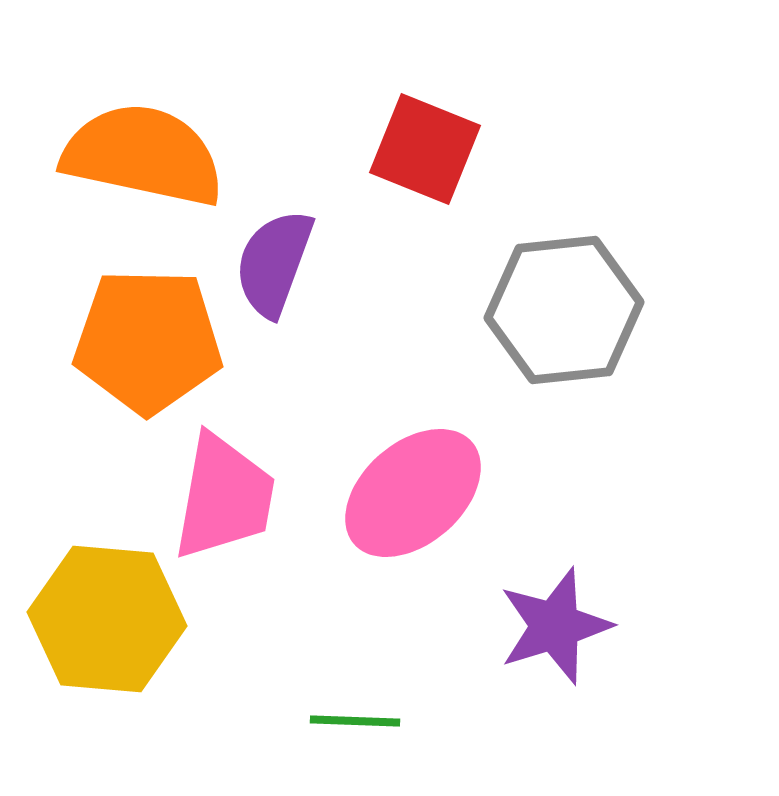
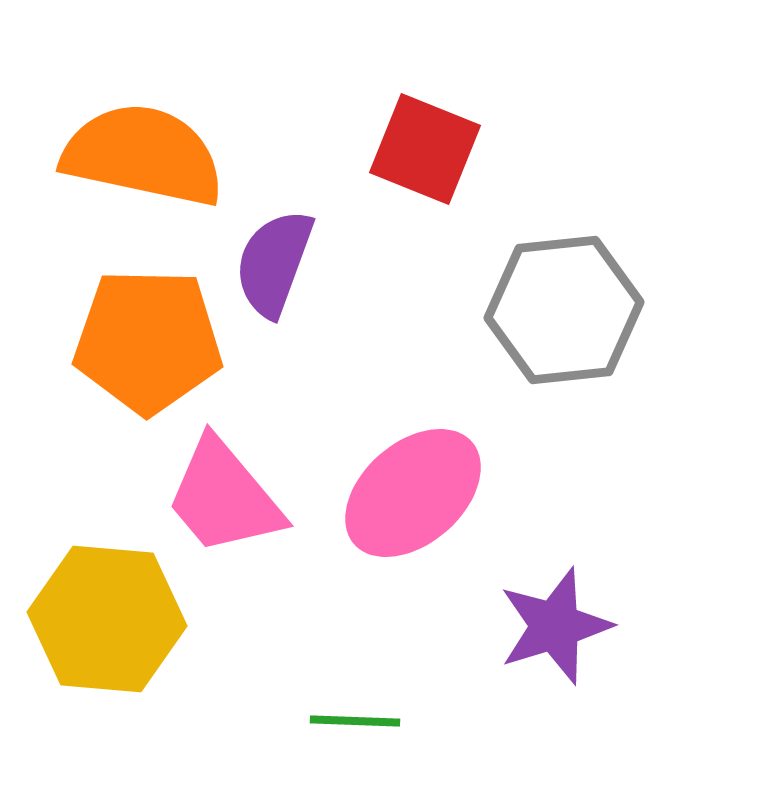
pink trapezoid: rotated 130 degrees clockwise
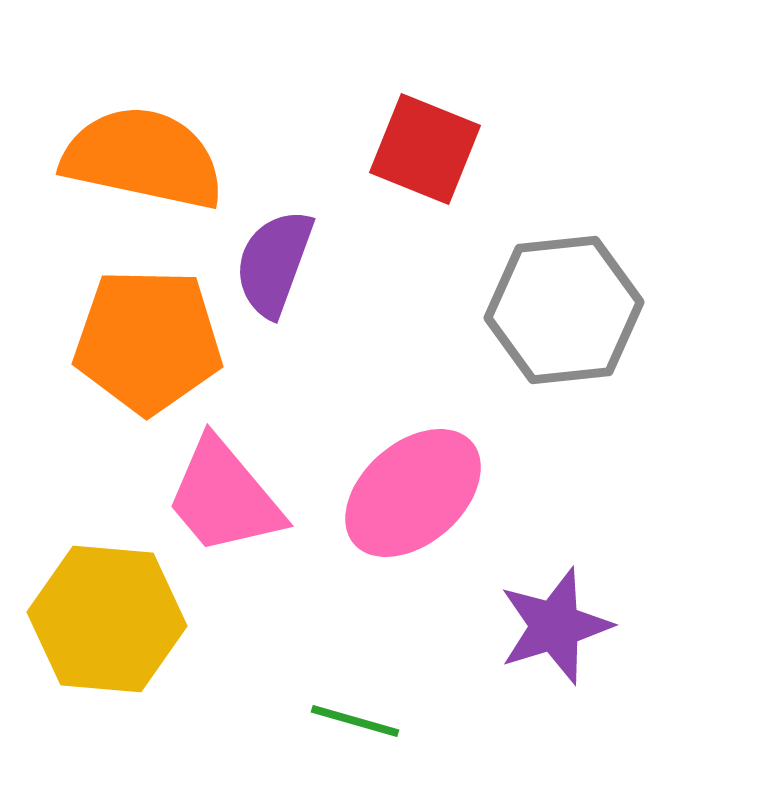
orange semicircle: moved 3 px down
green line: rotated 14 degrees clockwise
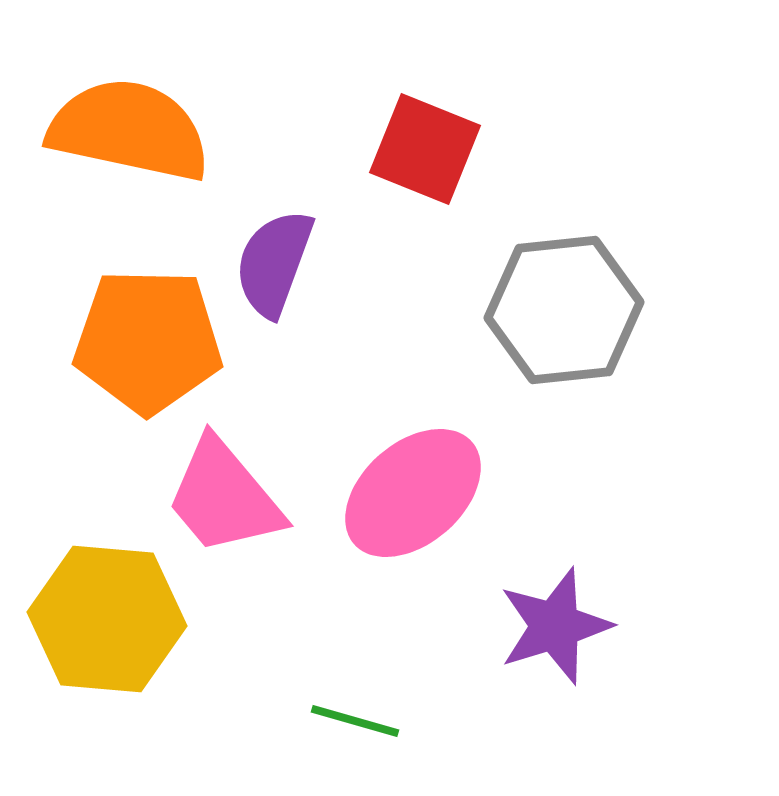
orange semicircle: moved 14 px left, 28 px up
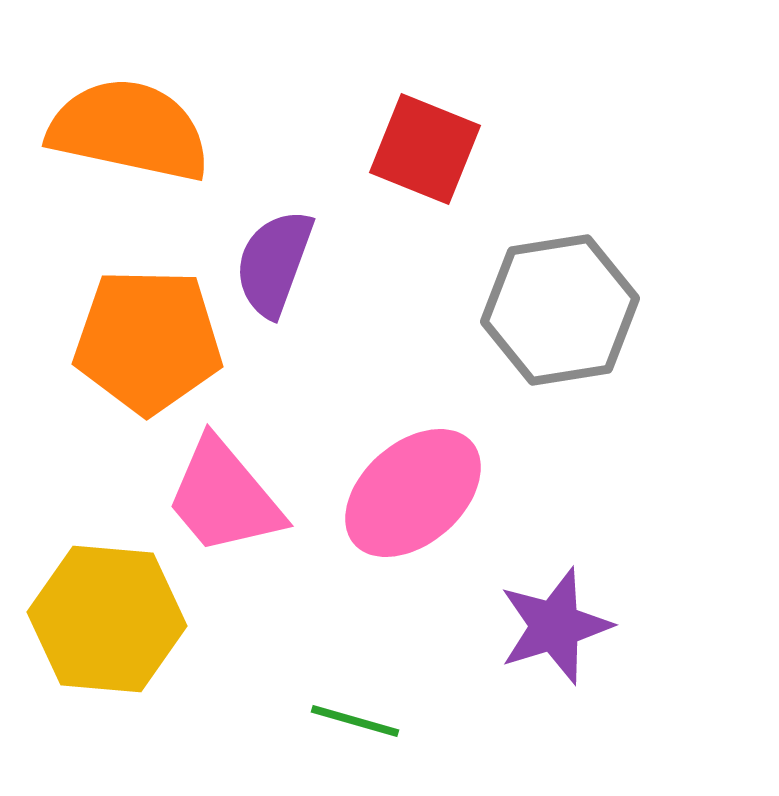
gray hexagon: moved 4 px left; rotated 3 degrees counterclockwise
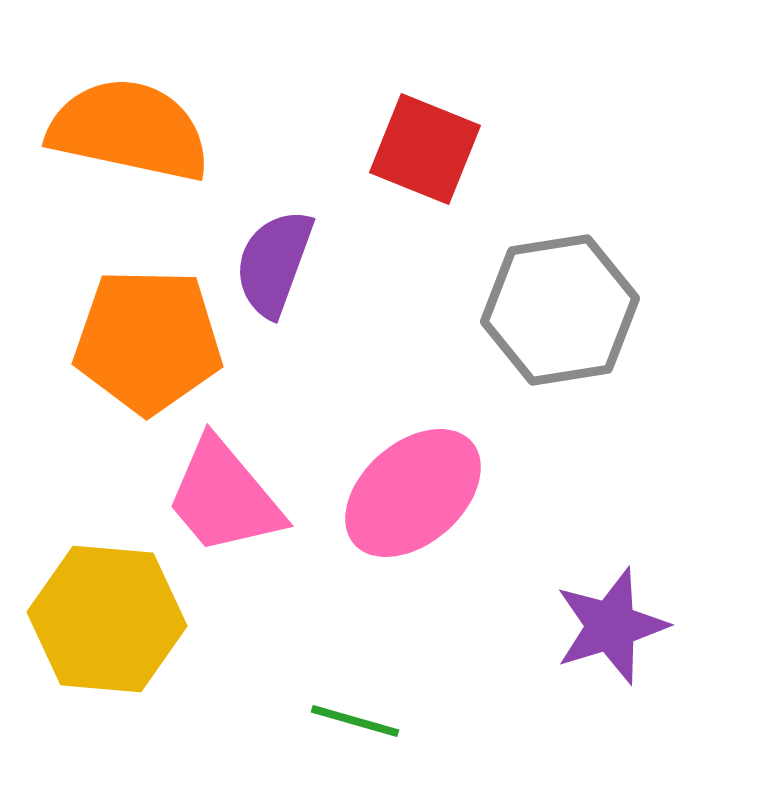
purple star: moved 56 px right
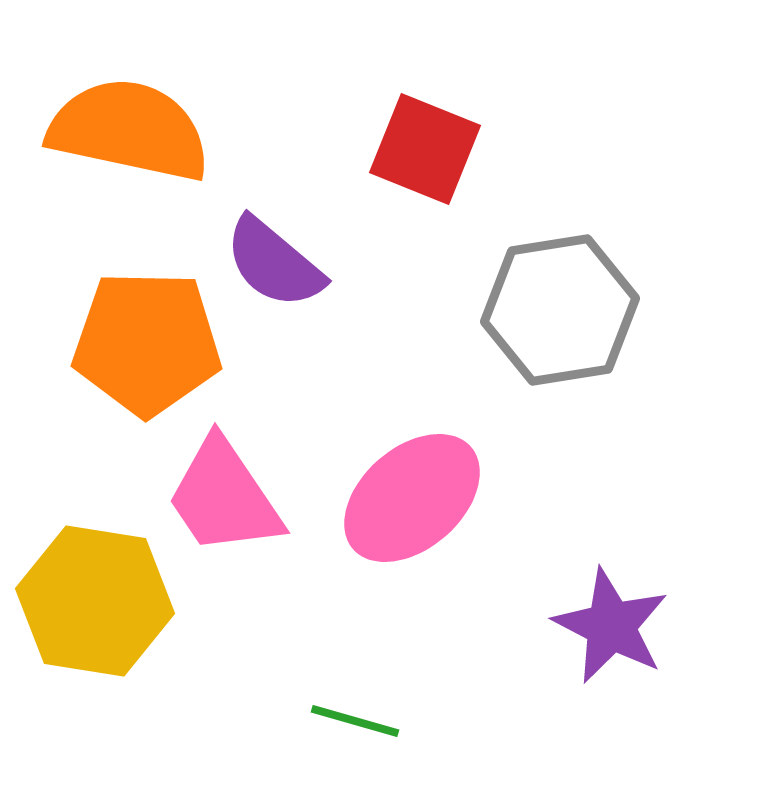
purple semicircle: rotated 70 degrees counterclockwise
orange pentagon: moved 1 px left, 2 px down
pink ellipse: moved 1 px left, 5 px down
pink trapezoid: rotated 6 degrees clockwise
yellow hexagon: moved 12 px left, 18 px up; rotated 4 degrees clockwise
purple star: rotated 28 degrees counterclockwise
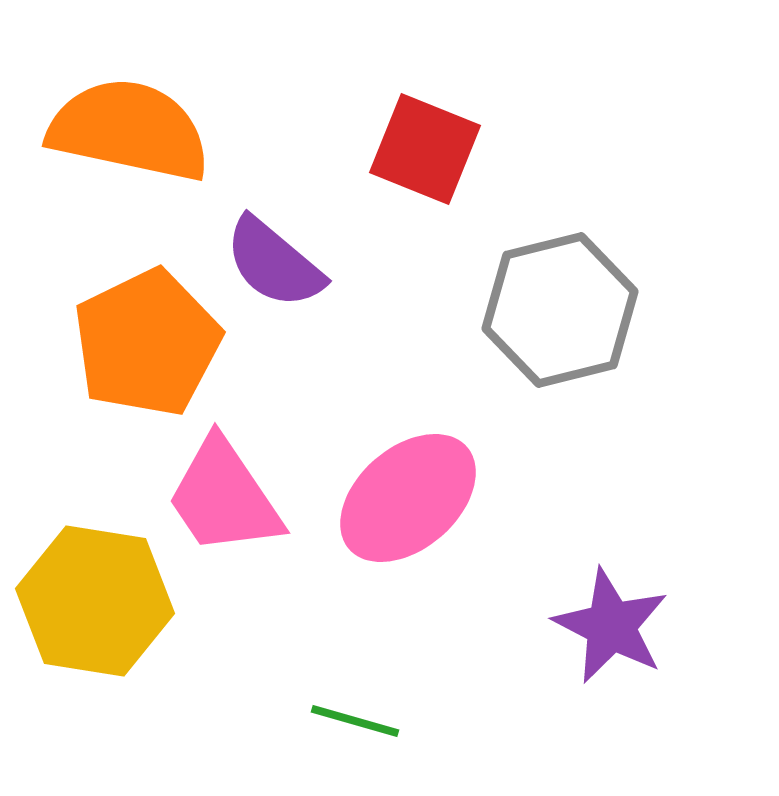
gray hexagon: rotated 5 degrees counterclockwise
orange pentagon: rotated 27 degrees counterclockwise
pink ellipse: moved 4 px left
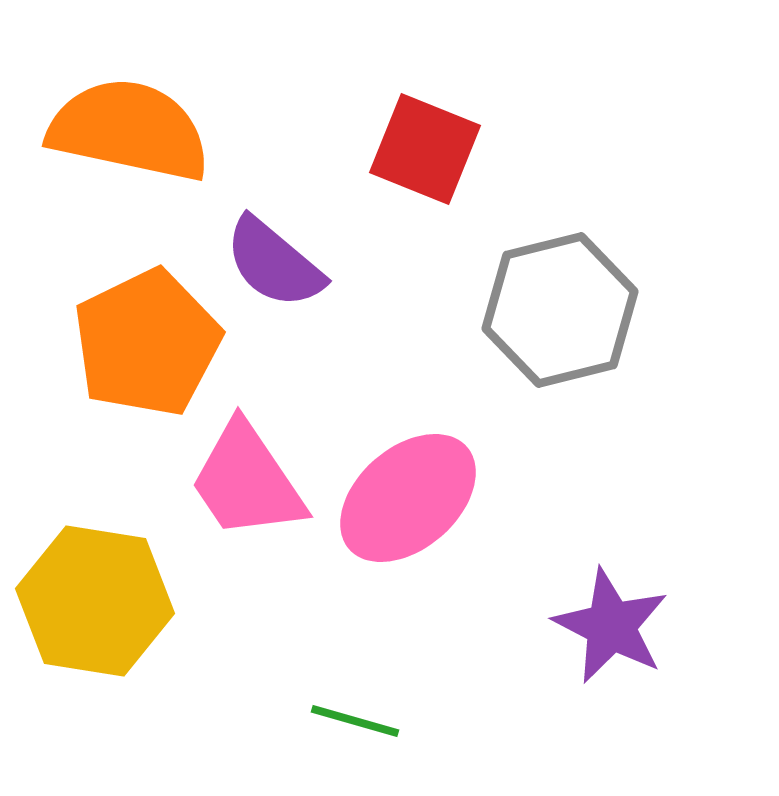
pink trapezoid: moved 23 px right, 16 px up
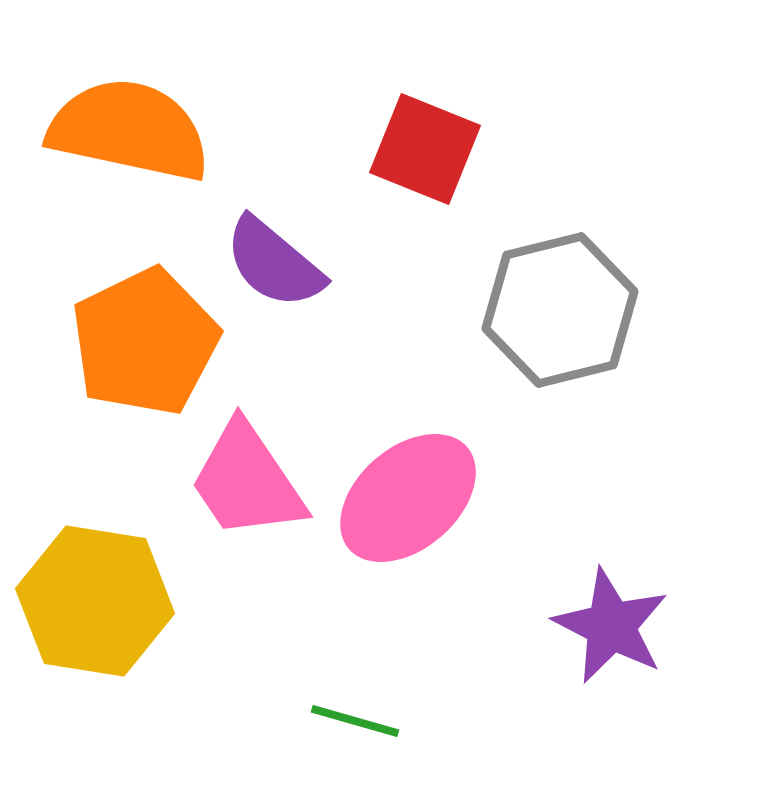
orange pentagon: moved 2 px left, 1 px up
